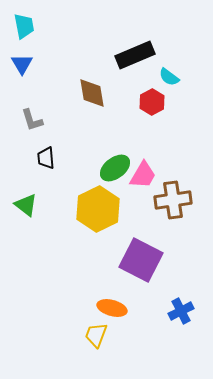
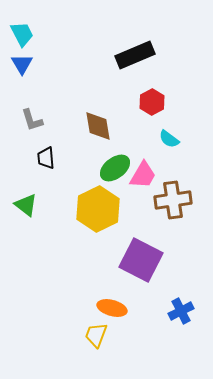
cyan trapezoid: moved 2 px left, 8 px down; rotated 16 degrees counterclockwise
cyan semicircle: moved 62 px down
brown diamond: moved 6 px right, 33 px down
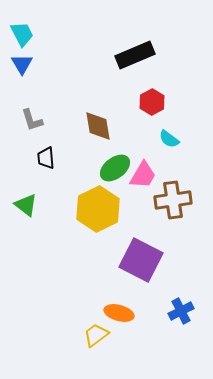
orange ellipse: moved 7 px right, 5 px down
yellow trapezoid: rotated 32 degrees clockwise
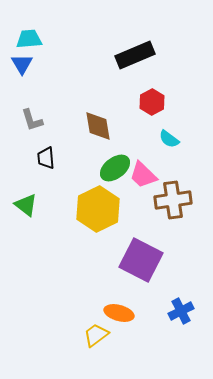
cyan trapezoid: moved 7 px right, 5 px down; rotated 68 degrees counterclockwise
pink trapezoid: rotated 104 degrees clockwise
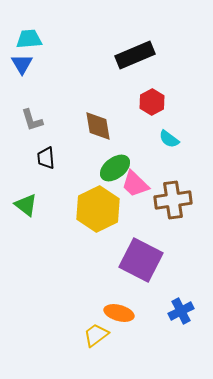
pink trapezoid: moved 8 px left, 9 px down
